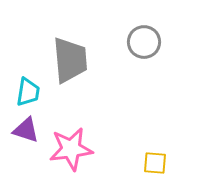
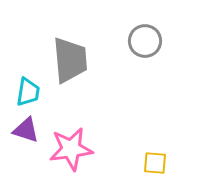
gray circle: moved 1 px right, 1 px up
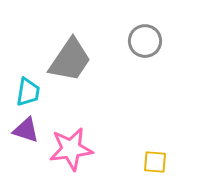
gray trapezoid: rotated 39 degrees clockwise
yellow square: moved 1 px up
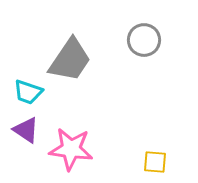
gray circle: moved 1 px left, 1 px up
cyan trapezoid: rotated 100 degrees clockwise
purple triangle: rotated 16 degrees clockwise
pink star: rotated 15 degrees clockwise
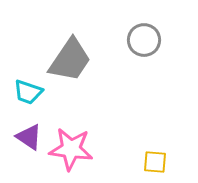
purple triangle: moved 3 px right, 7 px down
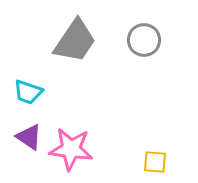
gray trapezoid: moved 5 px right, 19 px up
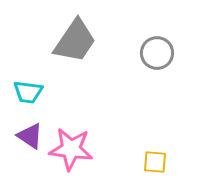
gray circle: moved 13 px right, 13 px down
cyan trapezoid: rotated 12 degrees counterclockwise
purple triangle: moved 1 px right, 1 px up
